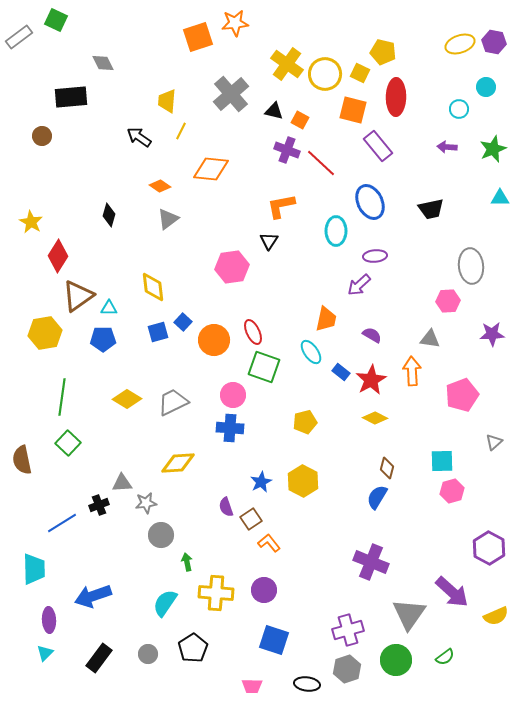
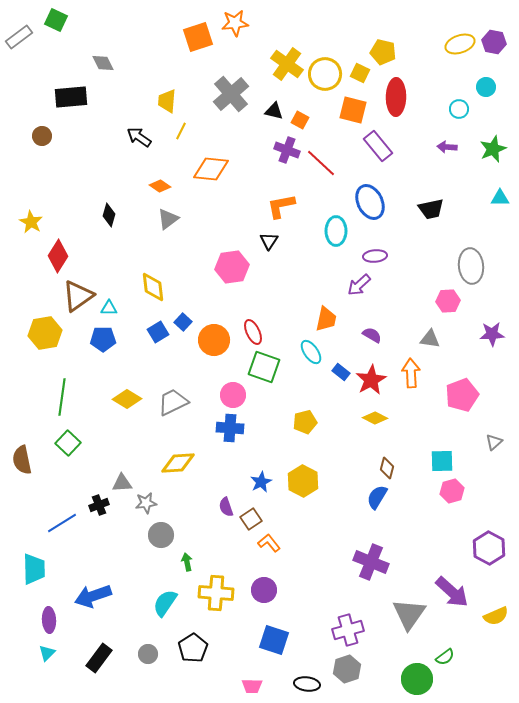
blue square at (158, 332): rotated 15 degrees counterclockwise
orange arrow at (412, 371): moved 1 px left, 2 px down
cyan triangle at (45, 653): moved 2 px right
green circle at (396, 660): moved 21 px right, 19 px down
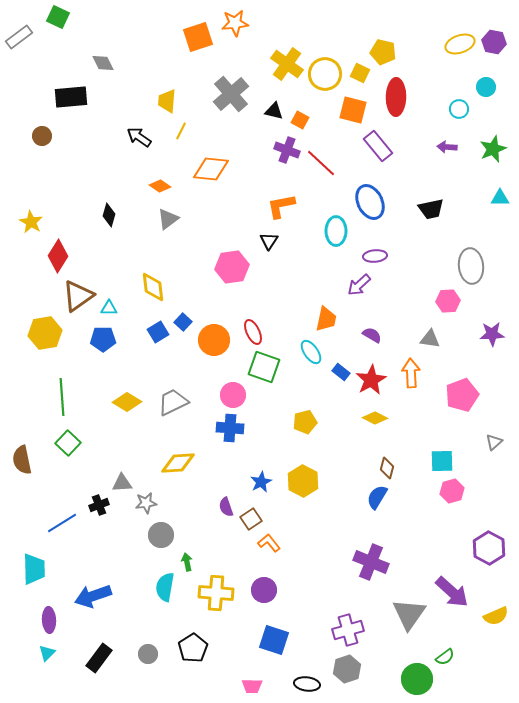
green square at (56, 20): moved 2 px right, 3 px up
green line at (62, 397): rotated 12 degrees counterclockwise
yellow diamond at (127, 399): moved 3 px down
cyan semicircle at (165, 603): moved 16 px up; rotated 24 degrees counterclockwise
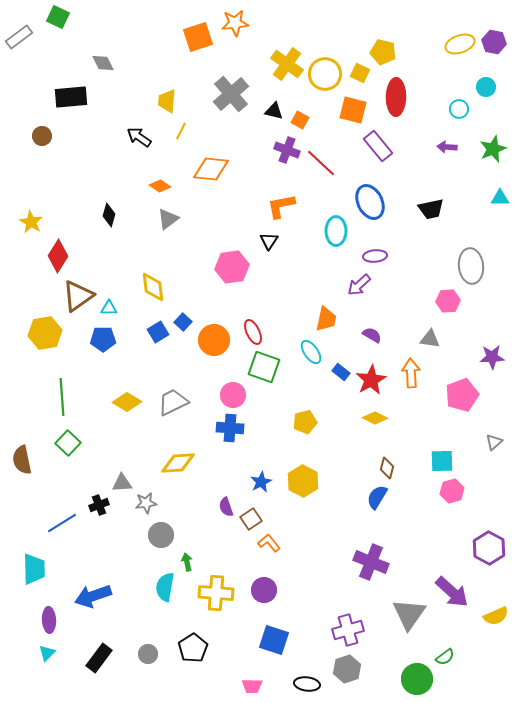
purple star at (492, 334): moved 23 px down
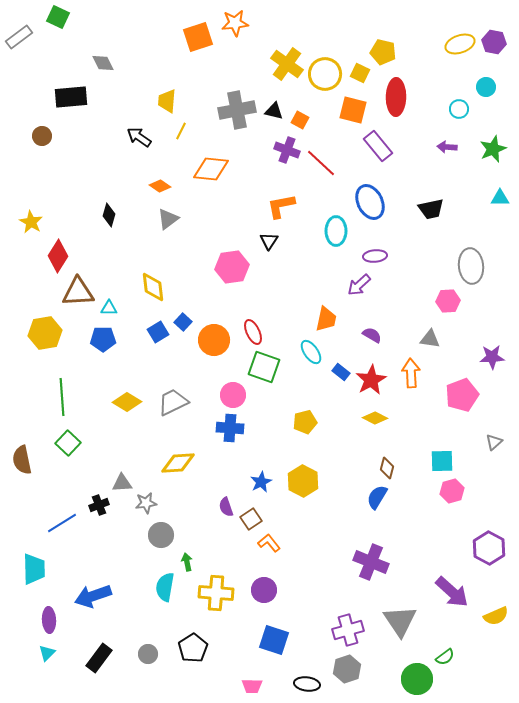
gray cross at (231, 94): moved 6 px right, 16 px down; rotated 30 degrees clockwise
brown triangle at (78, 296): moved 4 px up; rotated 32 degrees clockwise
gray triangle at (409, 614): moved 9 px left, 7 px down; rotated 9 degrees counterclockwise
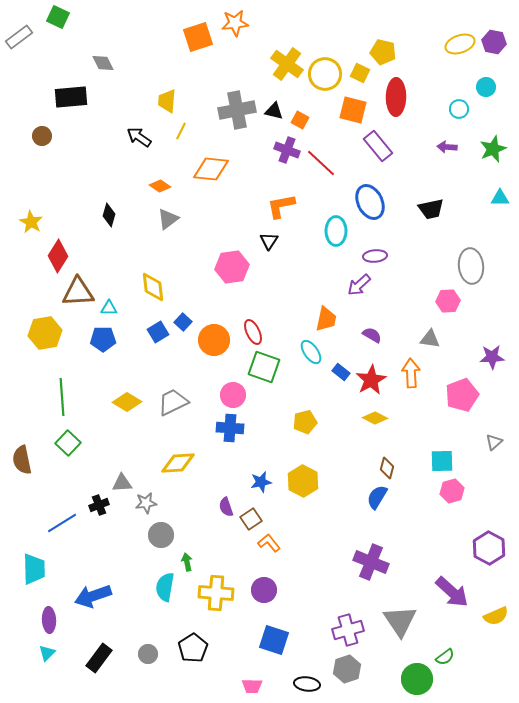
blue star at (261, 482): rotated 15 degrees clockwise
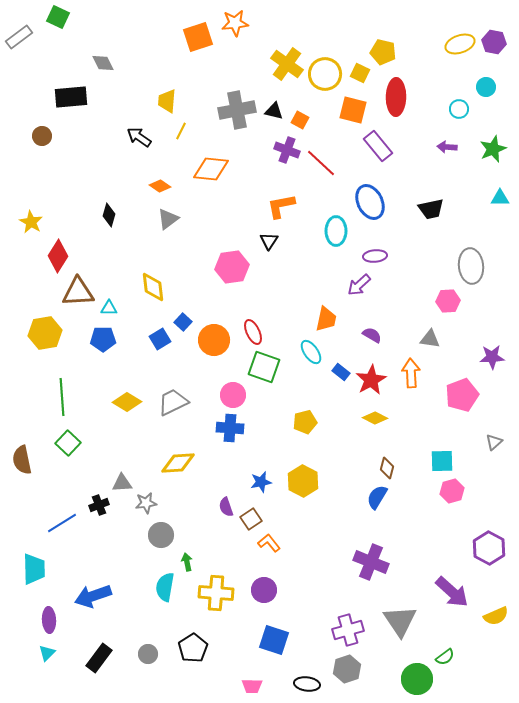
blue square at (158, 332): moved 2 px right, 7 px down
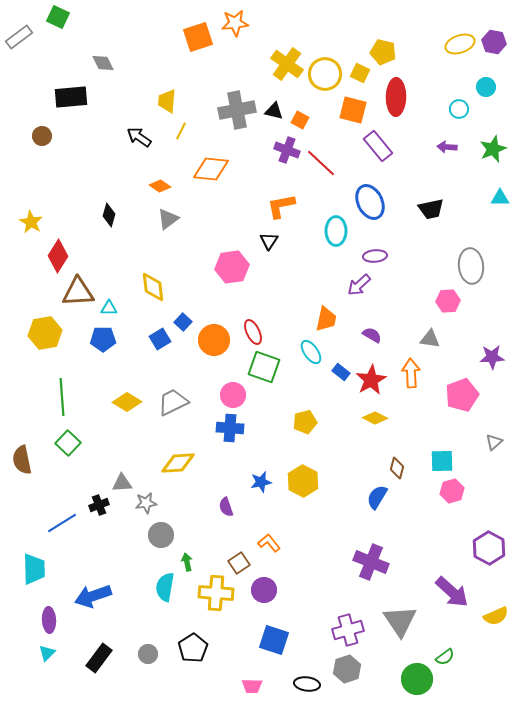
brown diamond at (387, 468): moved 10 px right
brown square at (251, 519): moved 12 px left, 44 px down
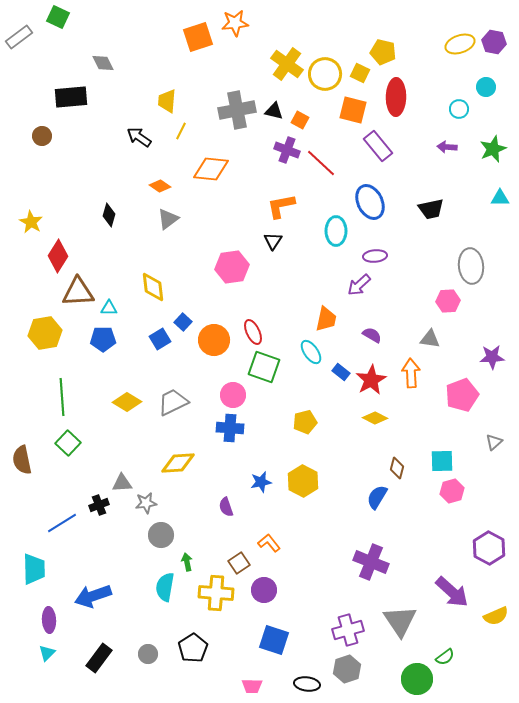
black triangle at (269, 241): moved 4 px right
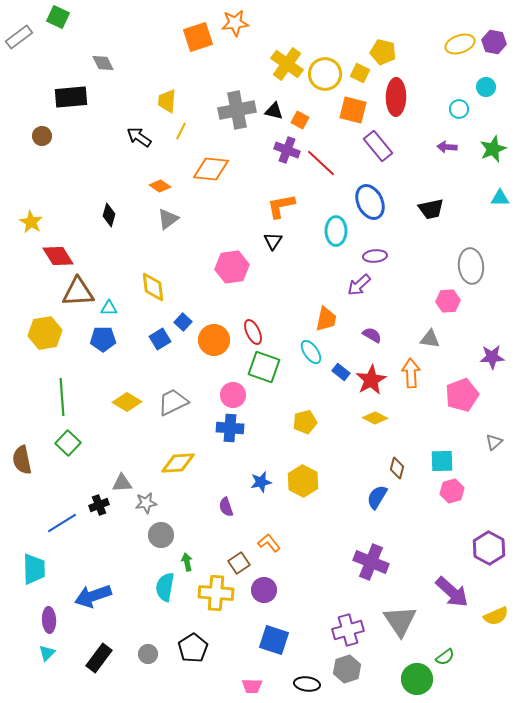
red diamond at (58, 256): rotated 64 degrees counterclockwise
